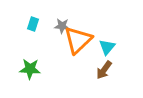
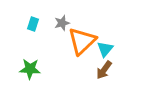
gray star: moved 3 px up; rotated 21 degrees counterclockwise
orange triangle: moved 4 px right, 1 px down
cyan triangle: moved 2 px left, 2 px down
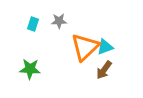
gray star: moved 3 px left, 2 px up; rotated 14 degrees clockwise
orange triangle: moved 3 px right, 6 px down
cyan triangle: moved 2 px up; rotated 30 degrees clockwise
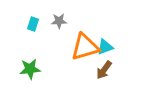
orange triangle: rotated 28 degrees clockwise
green star: rotated 10 degrees counterclockwise
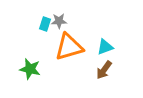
cyan rectangle: moved 12 px right
orange triangle: moved 16 px left
green star: rotated 20 degrees clockwise
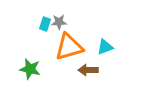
gray star: moved 1 px down
brown arrow: moved 16 px left; rotated 54 degrees clockwise
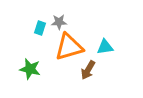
cyan rectangle: moved 5 px left, 4 px down
cyan triangle: rotated 12 degrees clockwise
brown arrow: rotated 60 degrees counterclockwise
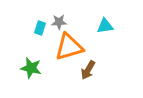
cyan triangle: moved 21 px up
green star: moved 1 px right, 1 px up
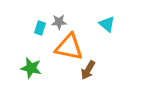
cyan triangle: moved 2 px right, 2 px up; rotated 48 degrees clockwise
orange triangle: rotated 28 degrees clockwise
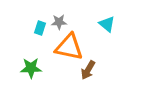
green star: rotated 15 degrees counterclockwise
